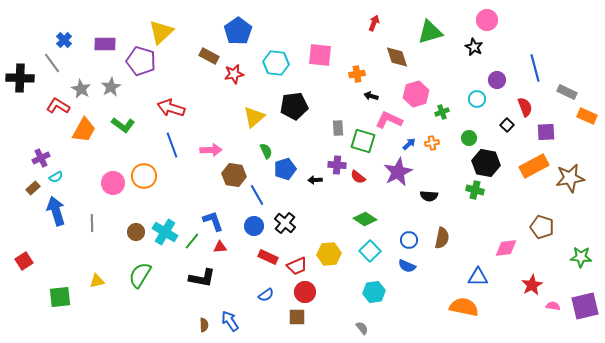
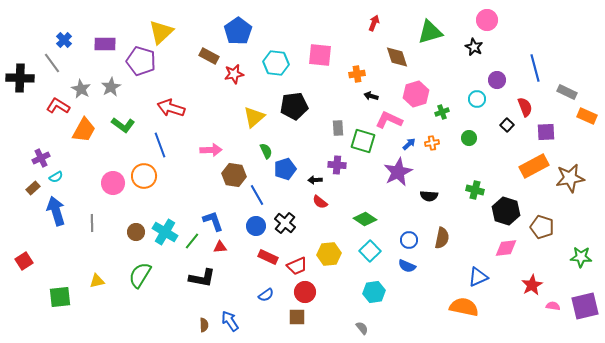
blue line at (172, 145): moved 12 px left
black hexagon at (486, 163): moved 20 px right, 48 px down; rotated 8 degrees clockwise
red semicircle at (358, 177): moved 38 px left, 25 px down
blue circle at (254, 226): moved 2 px right
blue triangle at (478, 277): rotated 25 degrees counterclockwise
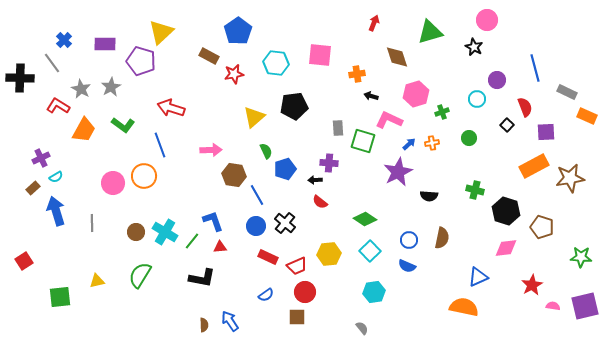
purple cross at (337, 165): moved 8 px left, 2 px up
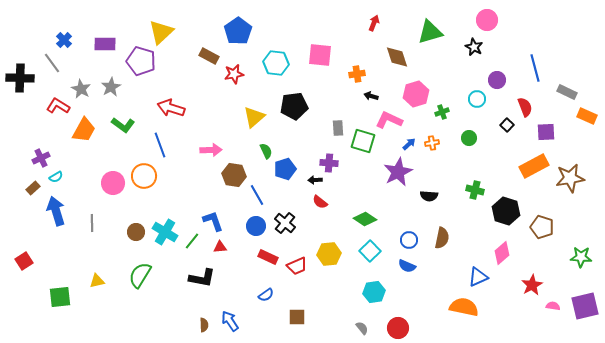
pink diamond at (506, 248): moved 4 px left, 5 px down; rotated 35 degrees counterclockwise
red circle at (305, 292): moved 93 px right, 36 px down
